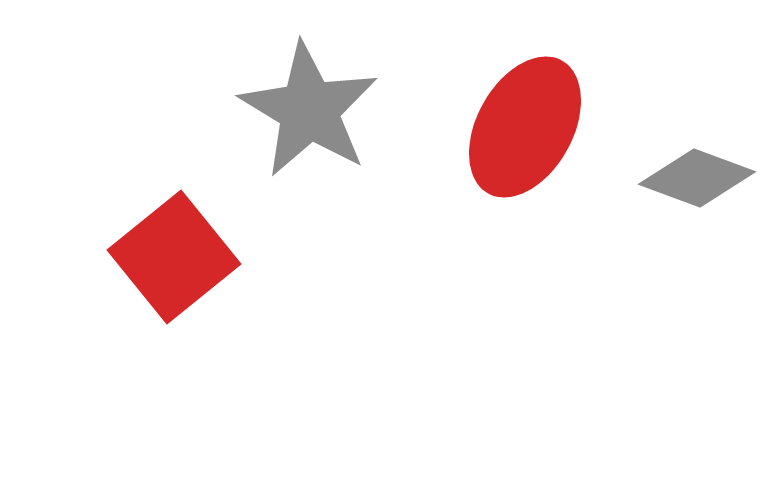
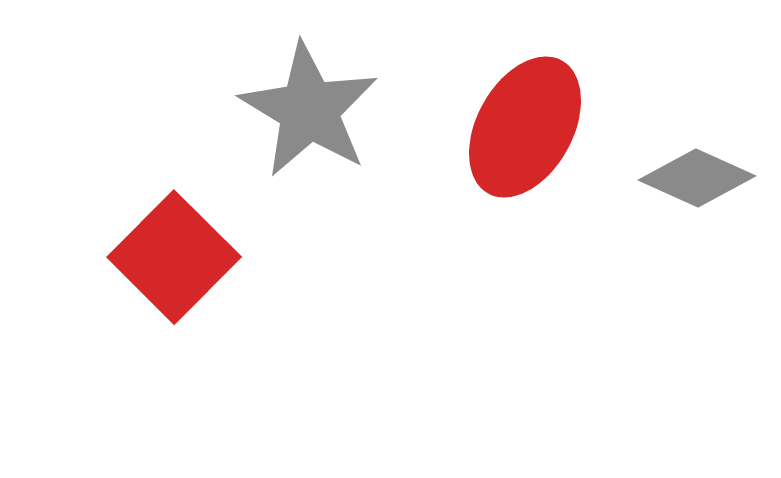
gray diamond: rotated 4 degrees clockwise
red square: rotated 6 degrees counterclockwise
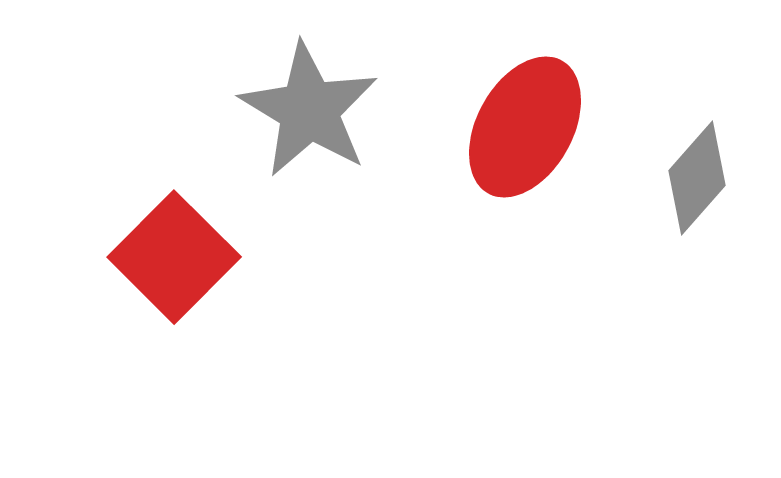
gray diamond: rotated 73 degrees counterclockwise
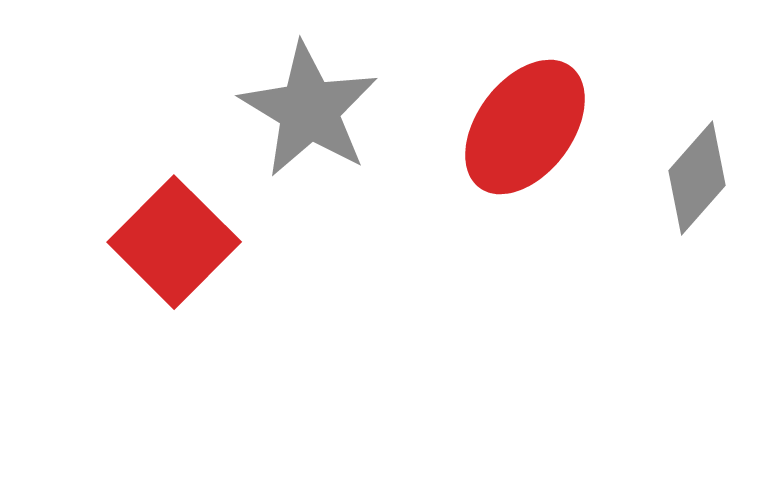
red ellipse: rotated 8 degrees clockwise
red square: moved 15 px up
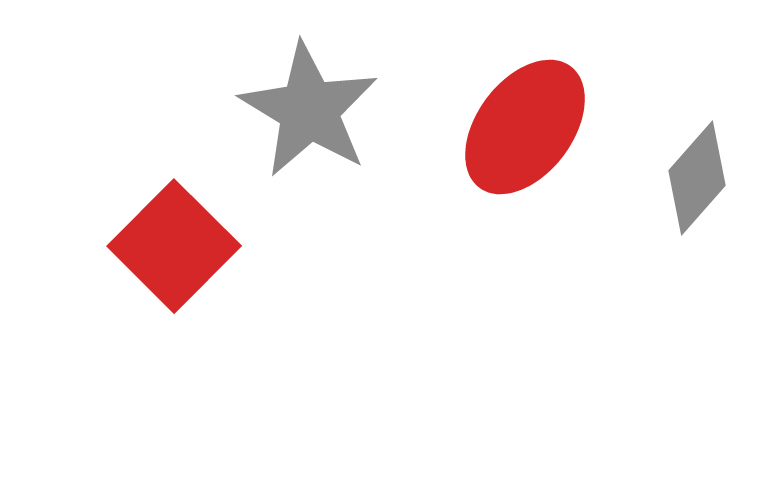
red square: moved 4 px down
